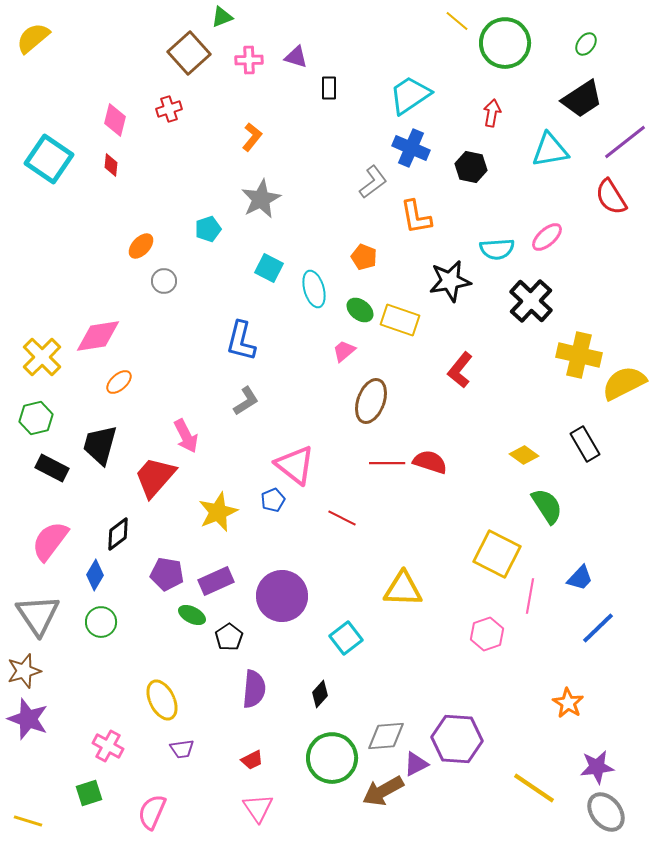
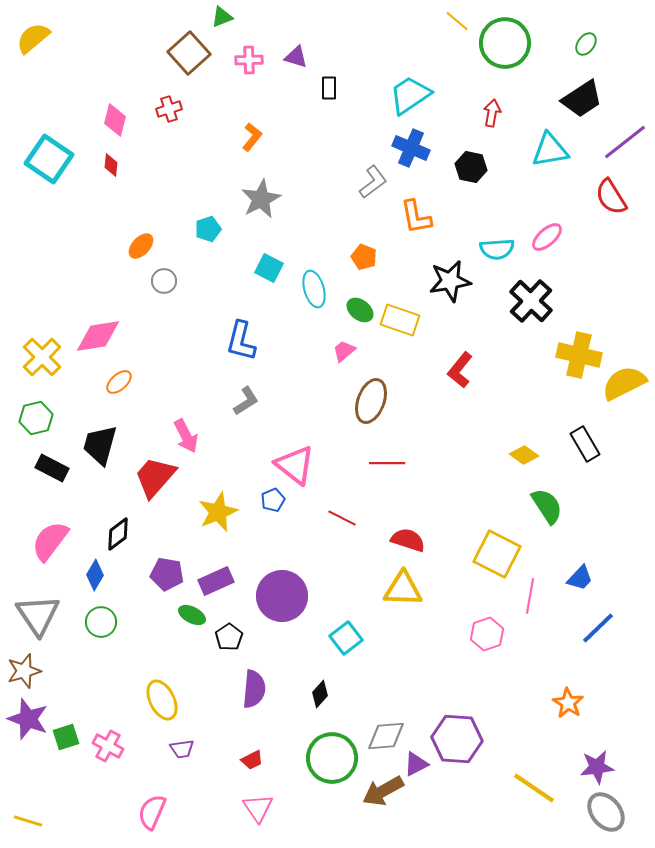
red semicircle at (430, 462): moved 22 px left, 78 px down
green square at (89, 793): moved 23 px left, 56 px up
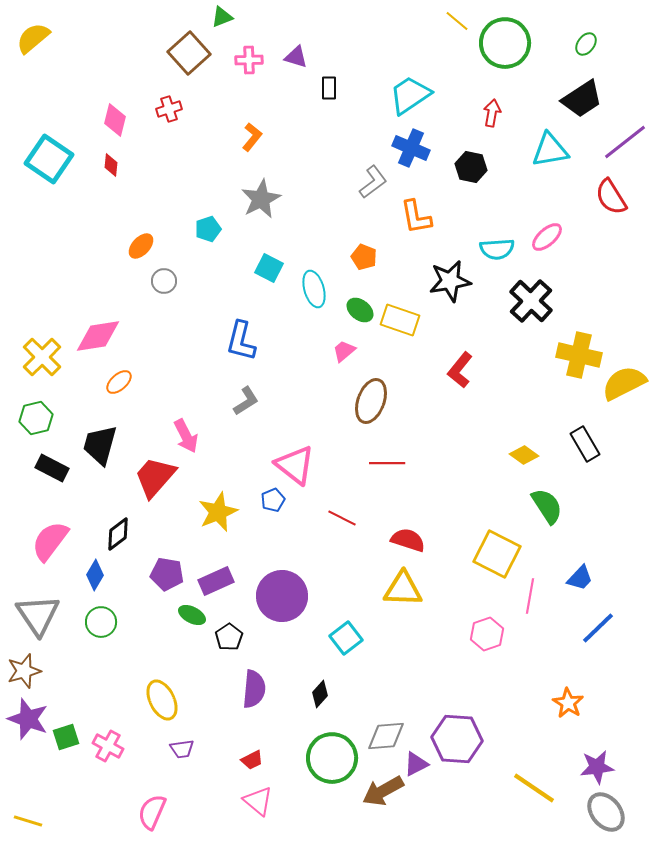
pink triangle at (258, 808): moved 7 px up; rotated 16 degrees counterclockwise
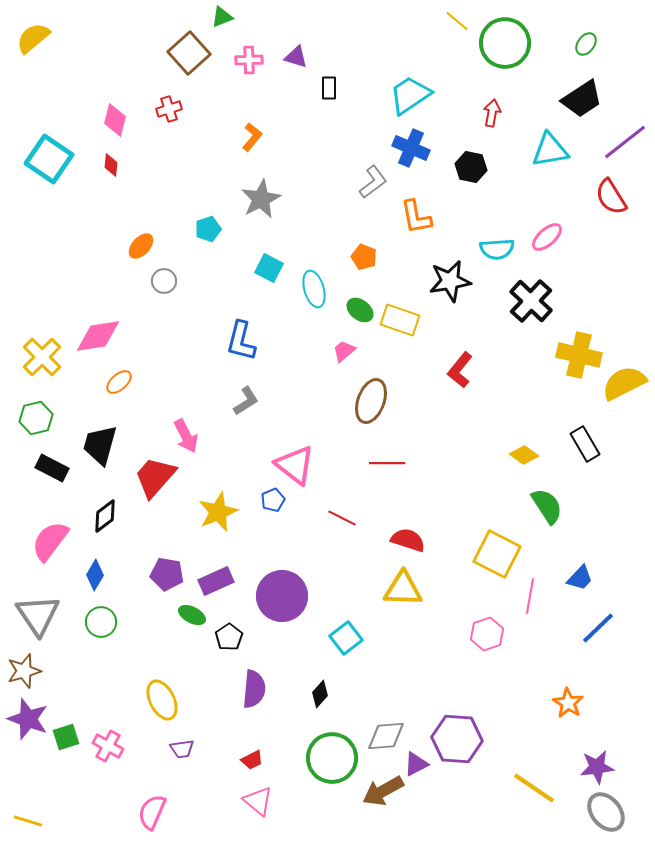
black diamond at (118, 534): moved 13 px left, 18 px up
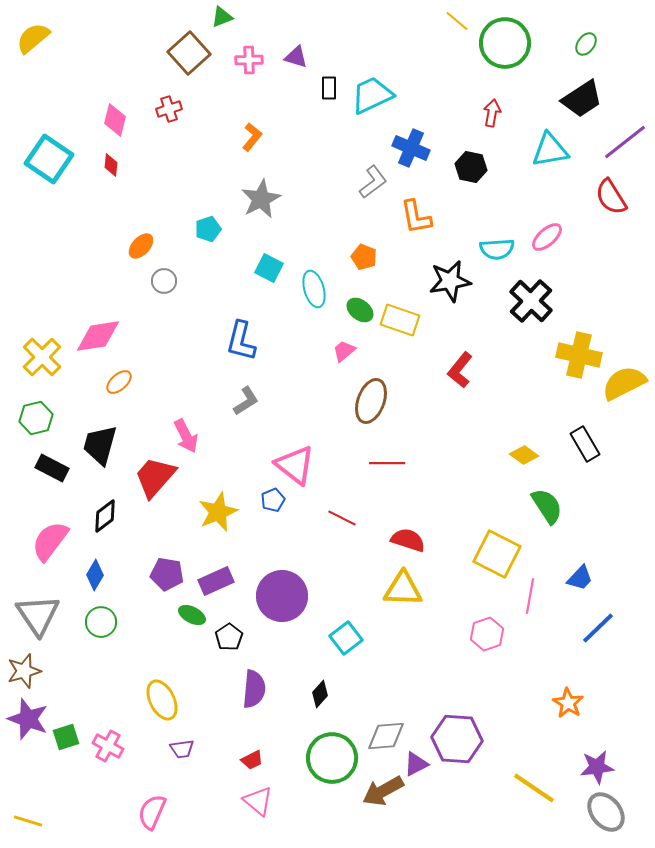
cyan trapezoid at (410, 95): moved 38 px left; rotated 9 degrees clockwise
